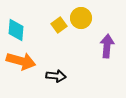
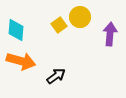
yellow circle: moved 1 px left, 1 px up
purple arrow: moved 3 px right, 12 px up
black arrow: rotated 42 degrees counterclockwise
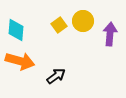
yellow circle: moved 3 px right, 4 px down
orange arrow: moved 1 px left
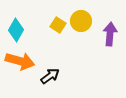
yellow circle: moved 2 px left
yellow square: moved 1 px left; rotated 21 degrees counterclockwise
cyan diamond: rotated 25 degrees clockwise
black arrow: moved 6 px left
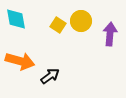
cyan diamond: moved 11 px up; rotated 40 degrees counterclockwise
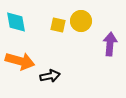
cyan diamond: moved 3 px down
yellow square: rotated 21 degrees counterclockwise
purple arrow: moved 10 px down
black arrow: rotated 24 degrees clockwise
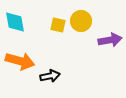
cyan diamond: moved 1 px left
purple arrow: moved 4 px up; rotated 75 degrees clockwise
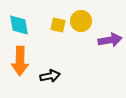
cyan diamond: moved 4 px right, 3 px down
orange arrow: rotated 76 degrees clockwise
